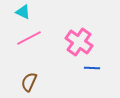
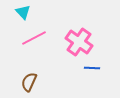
cyan triangle: rotated 21 degrees clockwise
pink line: moved 5 px right
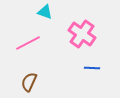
cyan triangle: moved 22 px right; rotated 28 degrees counterclockwise
pink line: moved 6 px left, 5 px down
pink cross: moved 3 px right, 8 px up
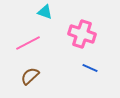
pink cross: rotated 16 degrees counterclockwise
blue line: moved 2 px left; rotated 21 degrees clockwise
brown semicircle: moved 1 px right, 6 px up; rotated 24 degrees clockwise
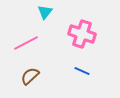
cyan triangle: rotated 49 degrees clockwise
pink line: moved 2 px left
blue line: moved 8 px left, 3 px down
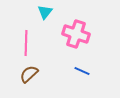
pink cross: moved 6 px left
pink line: rotated 60 degrees counterclockwise
brown semicircle: moved 1 px left, 2 px up
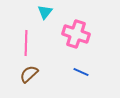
blue line: moved 1 px left, 1 px down
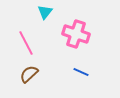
pink line: rotated 30 degrees counterclockwise
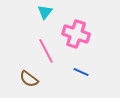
pink line: moved 20 px right, 8 px down
brown semicircle: moved 5 px down; rotated 102 degrees counterclockwise
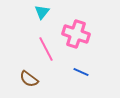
cyan triangle: moved 3 px left
pink line: moved 2 px up
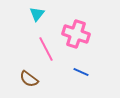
cyan triangle: moved 5 px left, 2 px down
